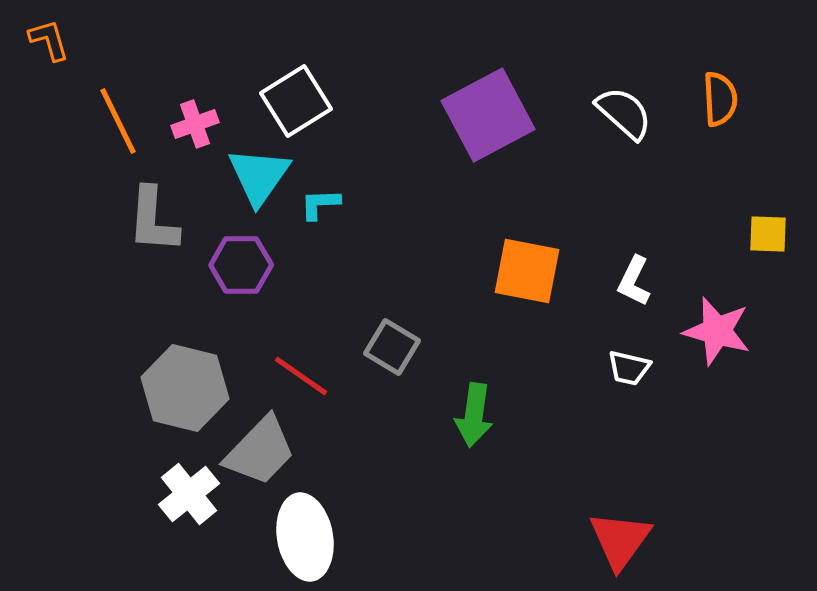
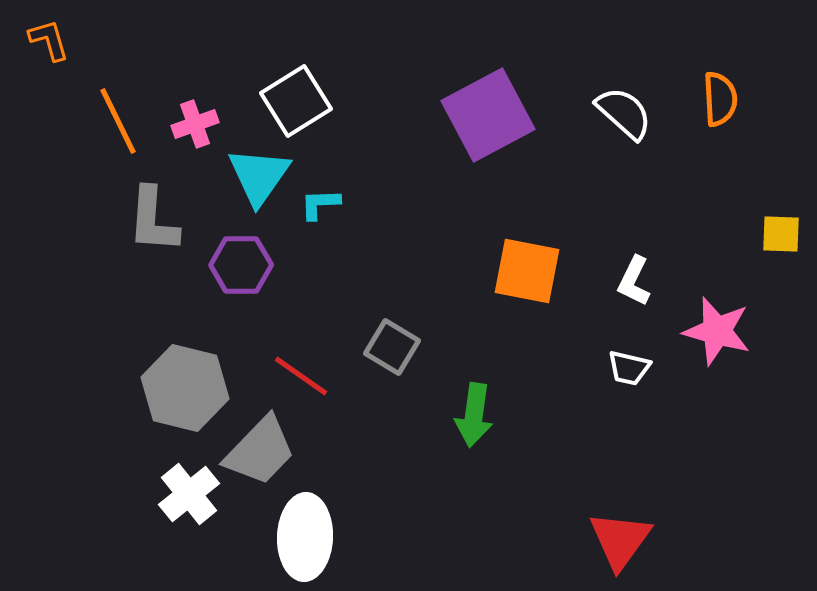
yellow square: moved 13 px right
white ellipse: rotated 12 degrees clockwise
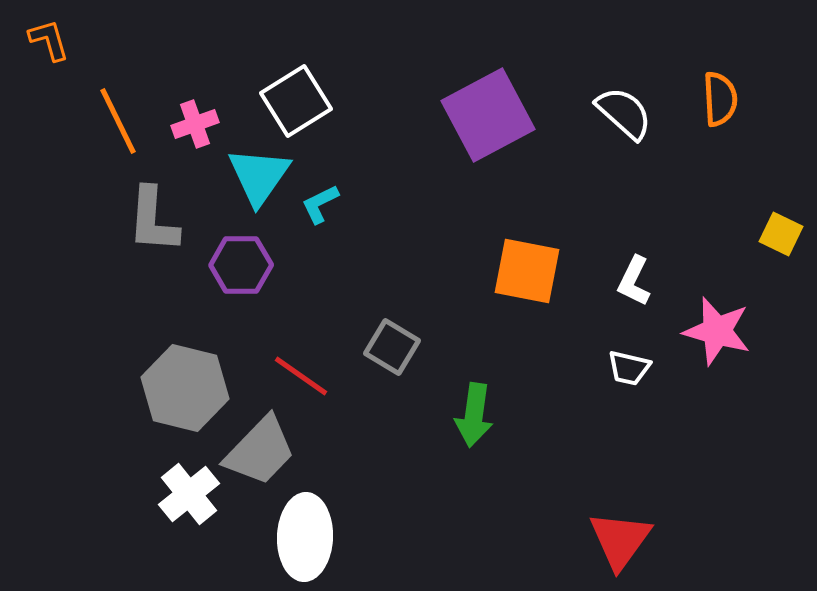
cyan L-shape: rotated 24 degrees counterclockwise
yellow square: rotated 24 degrees clockwise
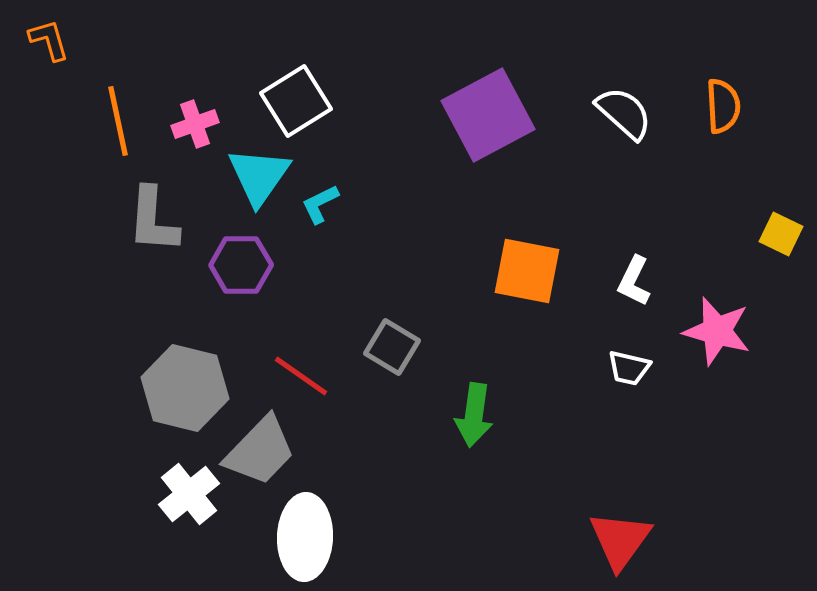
orange semicircle: moved 3 px right, 7 px down
orange line: rotated 14 degrees clockwise
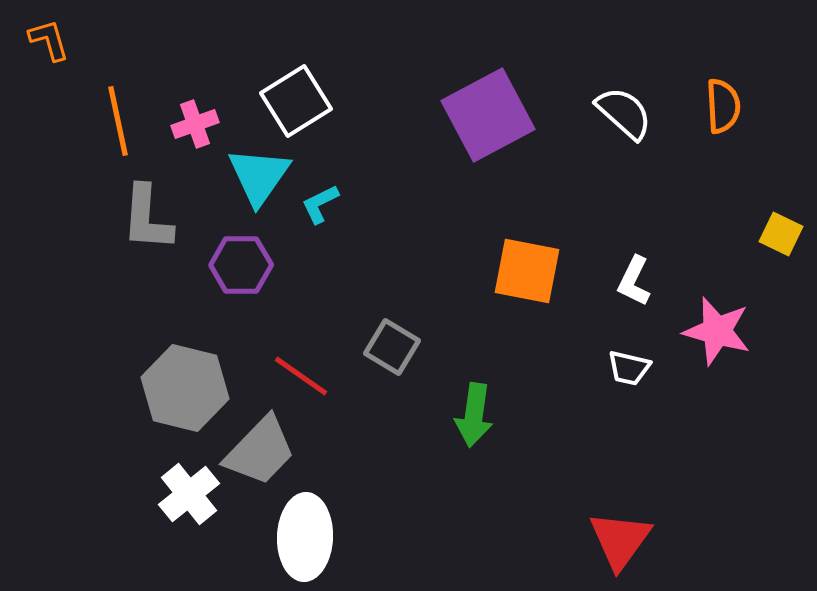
gray L-shape: moved 6 px left, 2 px up
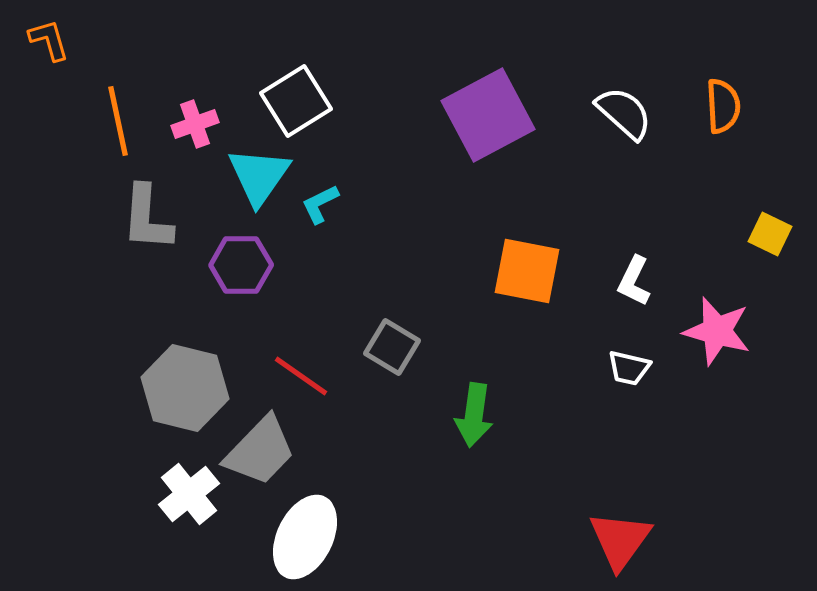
yellow square: moved 11 px left
white ellipse: rotated 24 degrees clockwise
